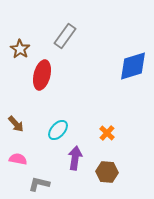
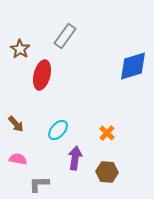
gray L-shape: rotated 15 degrees counterclockwise
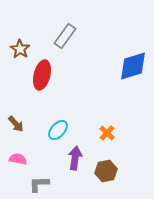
brown hexagon: moved 1 px left, 1 px up; rotated 15 degrees counterclockwise
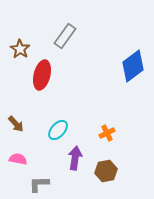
blue diamond: rotated 20 degrees counterclockwise
orange cross: rotated 21 degrees clockwise
